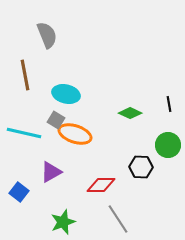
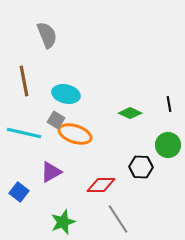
brown line: moved 1 px left, 6 px down
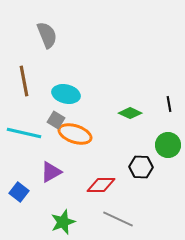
gray line: rotated 32 degrees counterclockwise
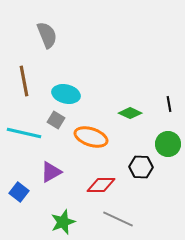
orange ellipse: moved 16 px right, 3 px down
green circle: moved 1 px up
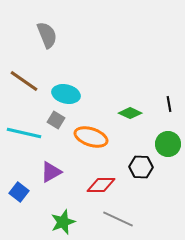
brown line: rotated 44 degrees counterclockwise
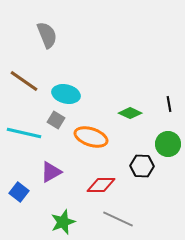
black hexagon: moved 1 px right, 1 px up
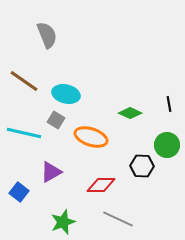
green circle: moved 1 px left, 1 px down
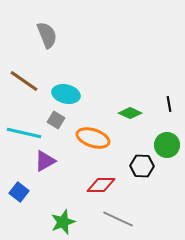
orange ellipse: moved 2 px right, 1 px down
purple triangle: moved 6 px left, 11 px up
